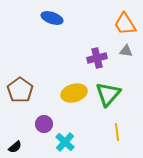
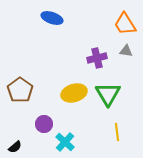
green triangle: rotated 12 degrees counterclockwise
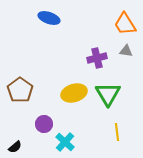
blue ellipse: moved 3 px left
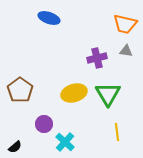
orange trapezoid: rotated 45 degrees counterclockwise
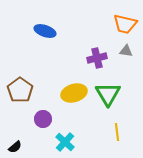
blue ellipse: moved 4 px left, 13 px down
purple circle: moved 1 px left, 5 px up
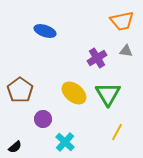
orange trapezoid: moved 3 px left, 3 px up; rotated 25 degrees counterclockwise
purple cross: rotated 18 degrees counterclockwise
yellow ellipse: rotated 55 degrees clockwise
yellow line: rotated 36 degrees clockwise
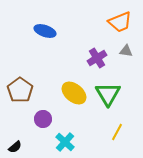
orange trapezoid: moved 2 px left, 1 px down; rotated 10 degrees counterclockwise
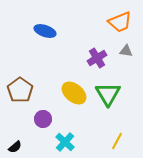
yellow line: moved 9 px down
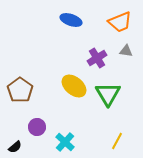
blue ellipse: moved 26 px right, 11 px up
yellow ellipse: moved 7 px up
purple circle: moved 6 px left, 8 px down
